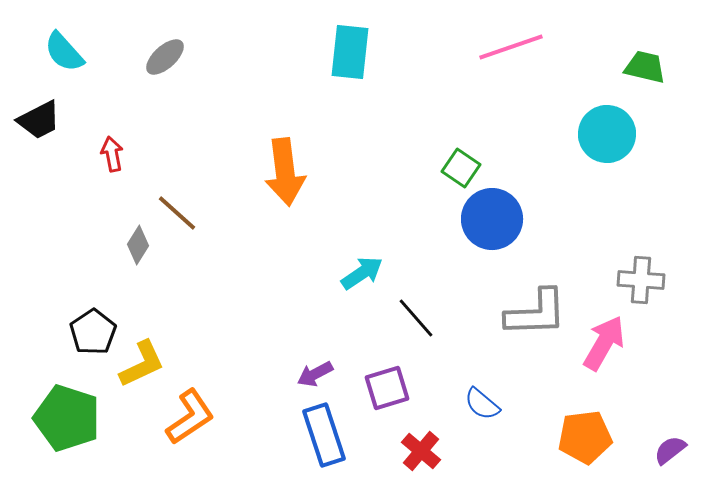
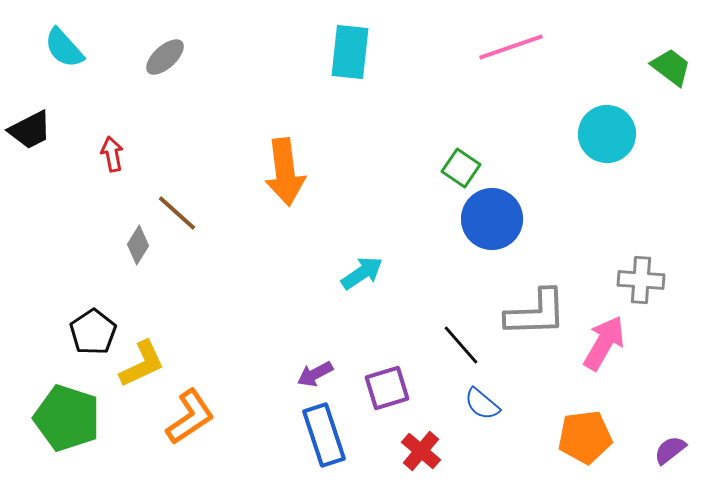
cyan semicircle: moved 4 px up
green trapezoid: moved 26 px right; rotated 24 degrees clockwise
black trapezoid: moved 9 px left, 10 px down
black line: moved 45 px right, 27 px down
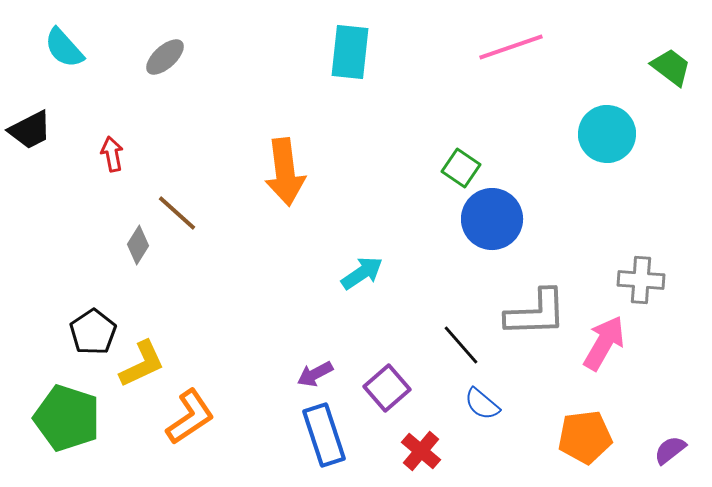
purple square: rotated 24 degrees counterclockwise
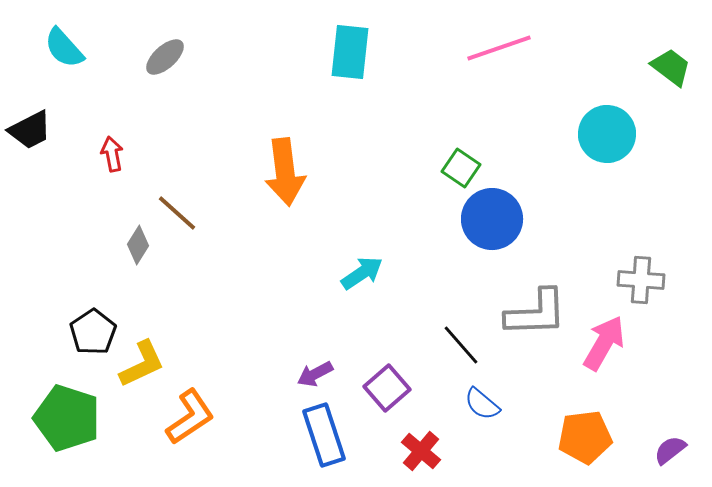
pink line: moved 12 px left, 1 px down
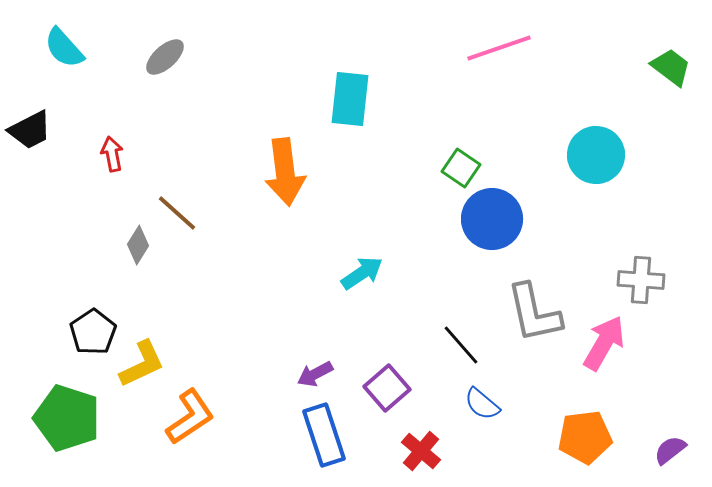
cyan rectangle: moved 47 px down
cyan circle: moved 11 px left, 21 px down
gray L-shape: moved 2 px left; rotated 80 degrees clockwise
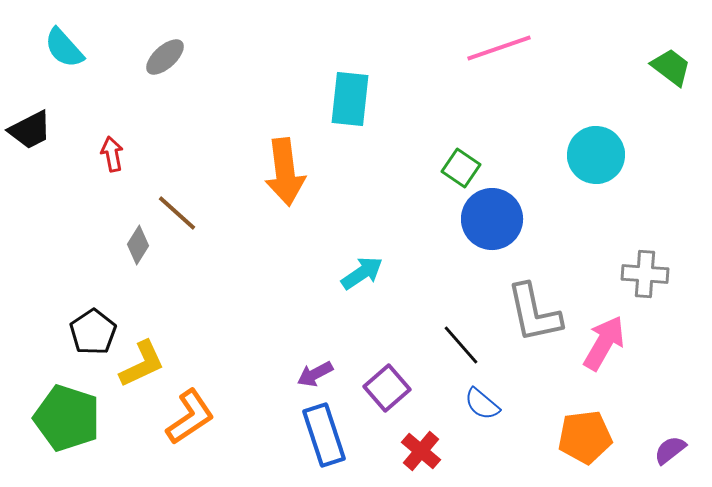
gray cross: moved 4 px right, 6 px up
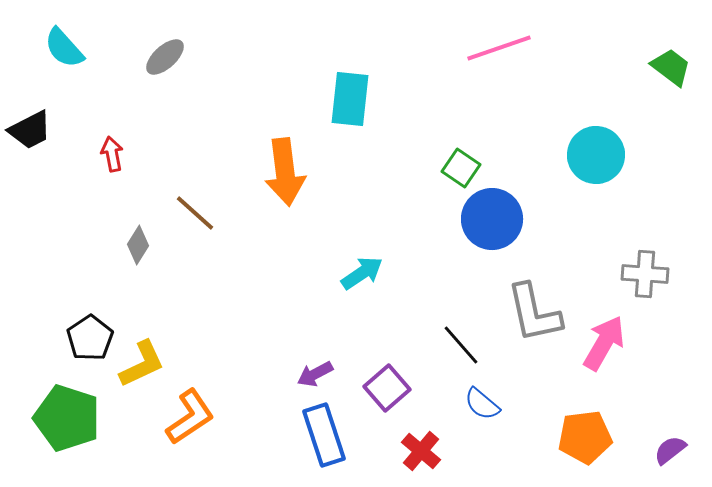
brown line: moved 18 px right
black pentagon: moved 3 px left, 6 px down
